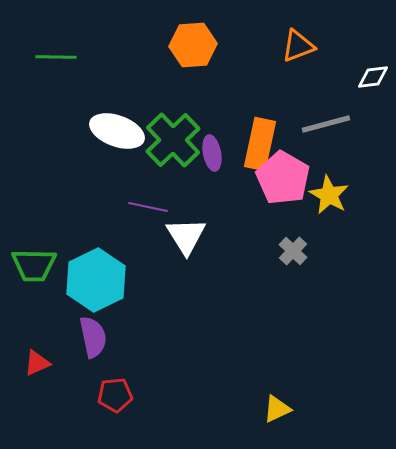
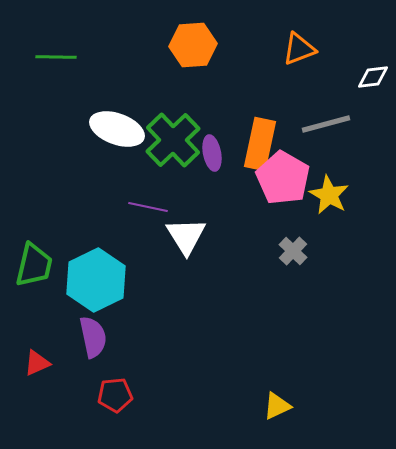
orange triangle: moved 1 px right, 3 px down
white ellipse: moved 2 px up
green trapezoid: rotated 78 degrees counterclockwise
yellow triangle: moved 3 px up
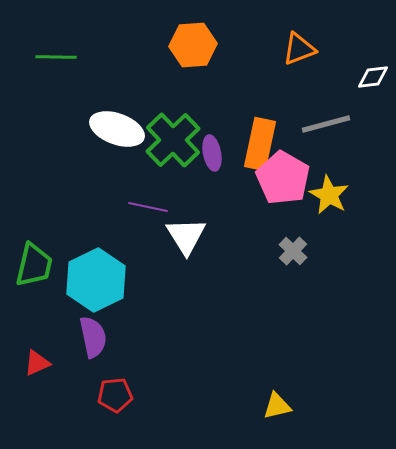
yellow triangle: rotated 12 degrees clockwise
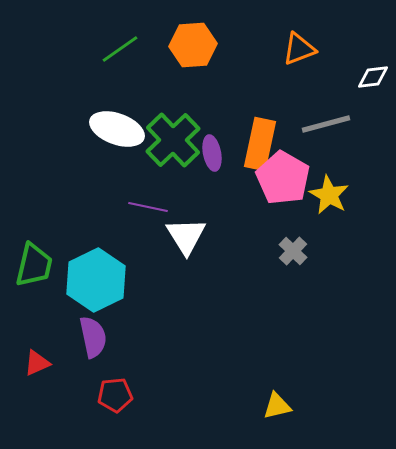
green line: moved 64 px right, 8 px up; rotated 36 degrees counterclockwise
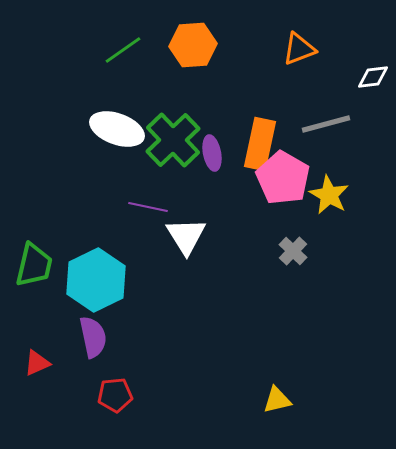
green line: moved 3 px right, 1 px down
yellow triangle: moved 6 px up
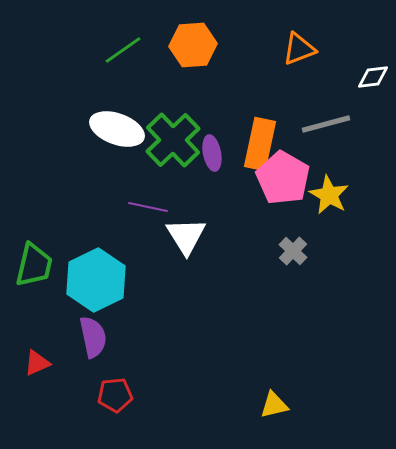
yellow triangle: moved 3 px left, 5 px down
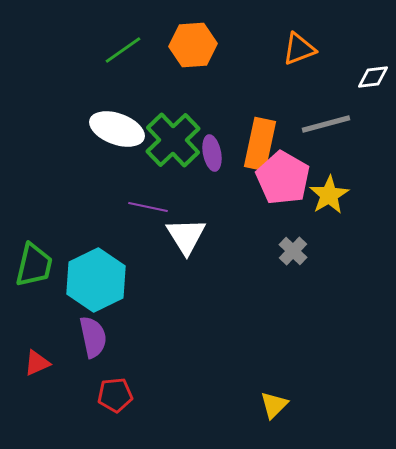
yellow star: rotated 12 degrees clockwise
yellow triangle: rotated 32 degrees counterclockwise
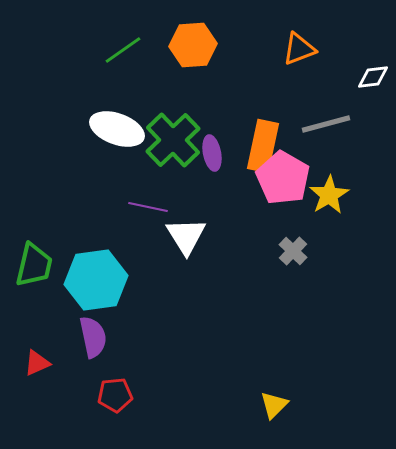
orange rectangle: moved 3 px right, 2 px down
cyan hexagon: rotated 18 degrees clockwise
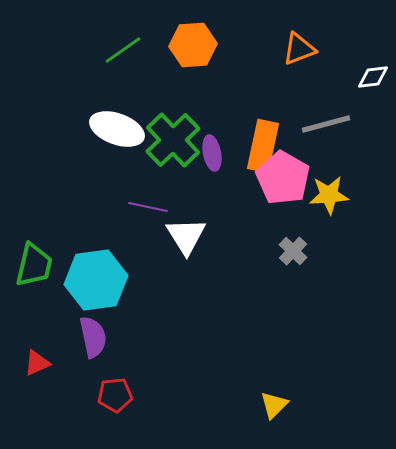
yellow star: rotated 27 degrees clockwise
